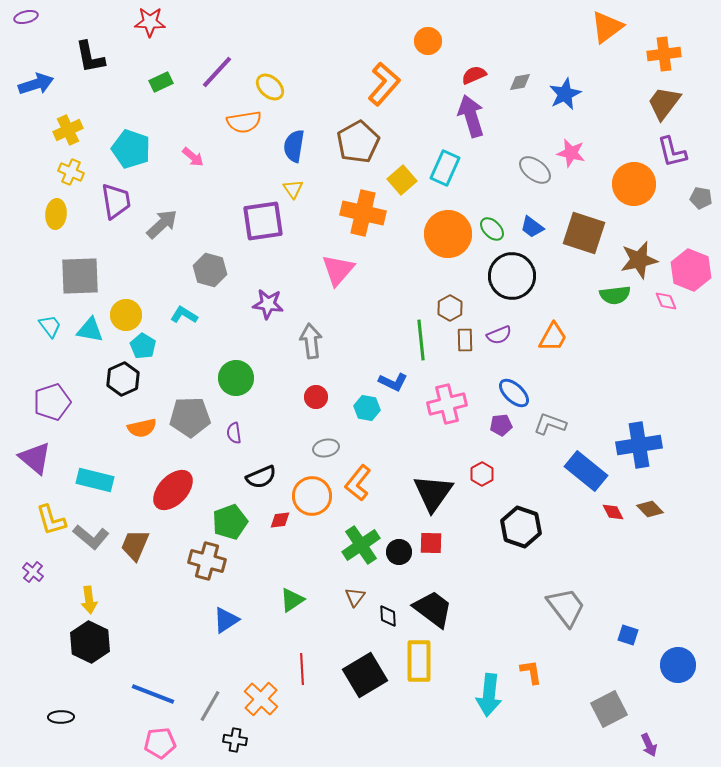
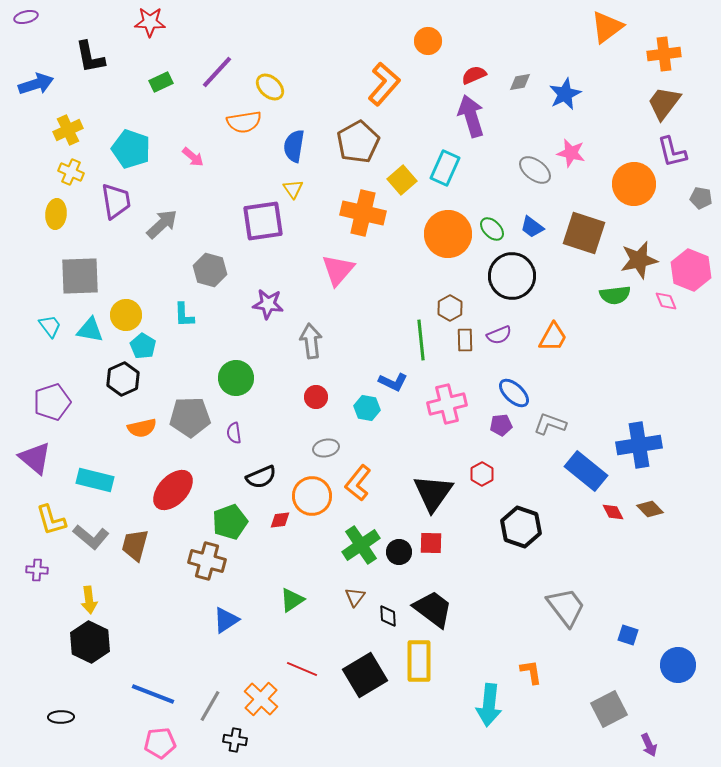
cyan L-shape at (184, 315): rotated 124 degrees counterclockwise
brown trapezoid at (135, 545): rotated 8 degrees counterclockwise
purple cross at (33, 572): moved 4 px right, 2 px up; rotated 35 degrees counterclockwise
red line at (302, 669): rotated 64 degrees counterclockwise
cyan arrow at (489, 695): moved 10 px down
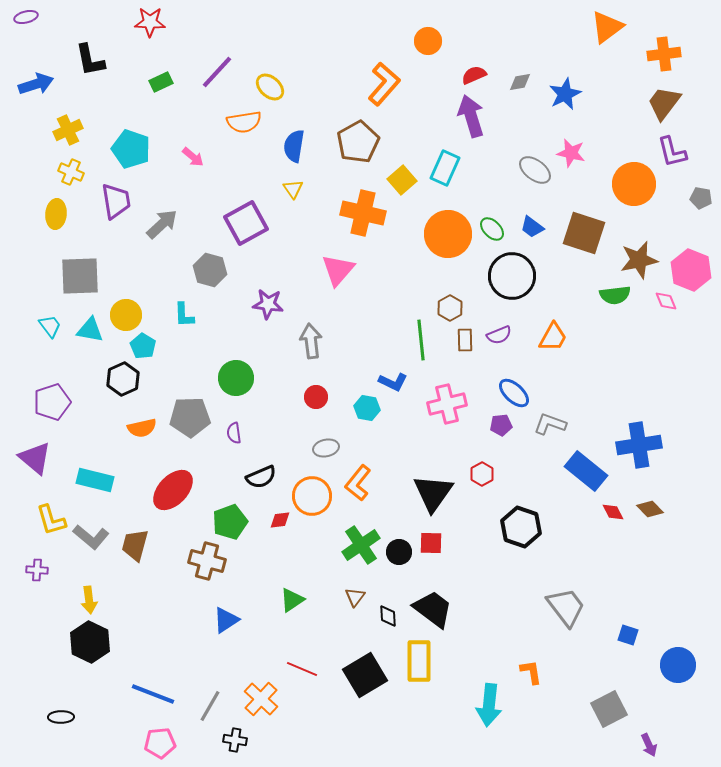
black L-shape at (90, 57): moved 3 px down
purple square at (263, 221): moved 17 px left, 2 px down; rotated 21 degrees counterclockwise
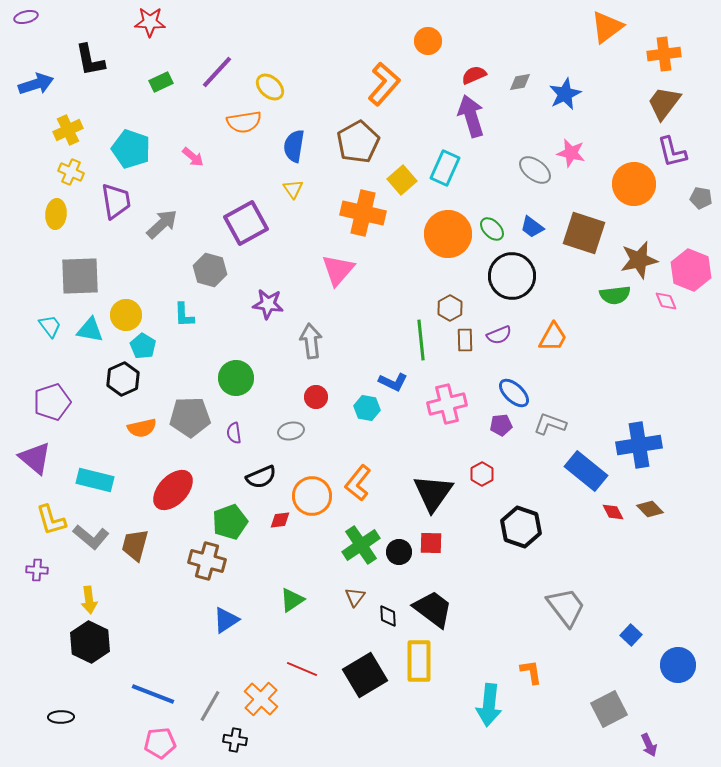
gray ellipse at (326, 448): moved 35 px left, 17 px up
blue square at (628, 635): moved 3 px right; rotated 25 degrees clockwise
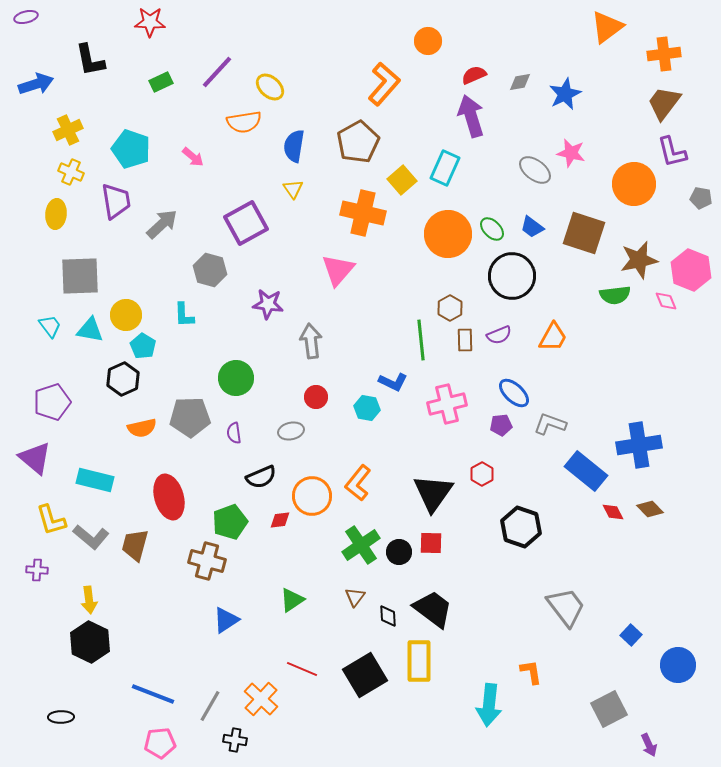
red ellipse at (173, 490): moved 4 px left, 7 px down; rotated 60 degrees counterclockwise
